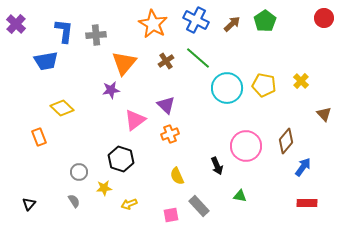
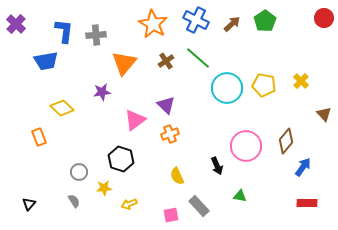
purple star: moved 9 px left, 2 px down
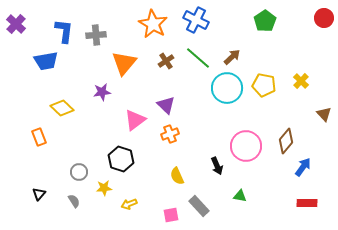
brown arrow: moved 33 px down
black triangle: moved 10 px right, 10 px up
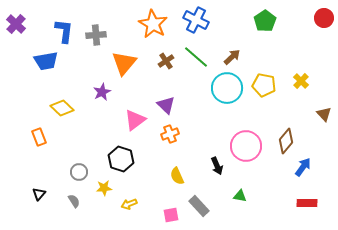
green line: moved 2 px left, 1 px up
purple star: rotated 18 degrees counterclockwise
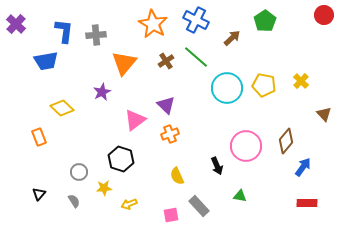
red circle: moved 3 px up
brown arrow: moved 19 px up
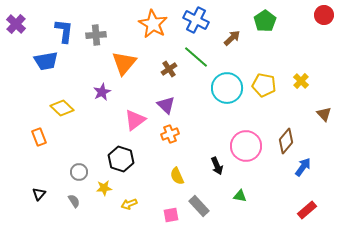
brown cross: moved 3 px right, 8 px down
red rectangle: moved 7 px down; rotated 42 degrees counterclockwise
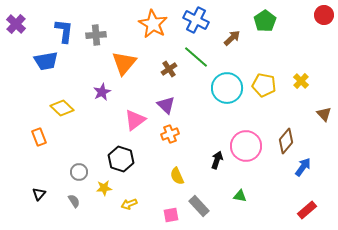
black arrow: moved 6 px up; rotated 138 degrees counterclockwise
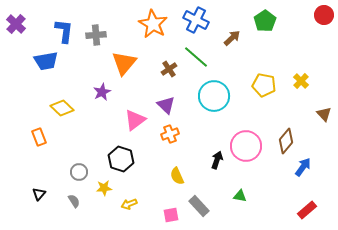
cyan circle: moved 13 px left, 8 px down
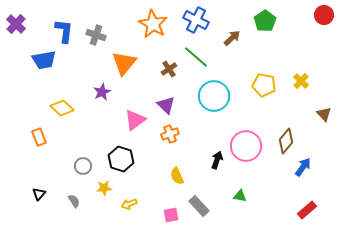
gray cross: rotated 24 degrees clockwise
blue trapezoid: moved 2 px left, 1 px up
gray circle: moved 4 px right, 6 px up
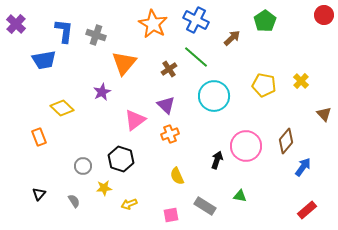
gray rectangle: moved 6 px right; rotated 15 degrees counterclockwise
